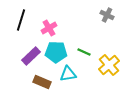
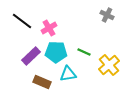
black line: moved 1 px right, 1 px down; rotated 70 degrees counterclockwise
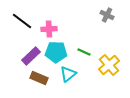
pink cross: moved 1 px down; rotated 28 degrees clockwise
cyan triangle: rotated 30 degrees counterclockwise
brown rectangle: moved 3 px left, 4 px up
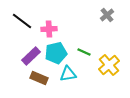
gray cross: rotated 24 degrees clockwise
cyan pentagon: moved 1 px down; rotated 15 degrees counterclockwise
cyan triangle: rotated 30 degrees clockwise
